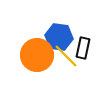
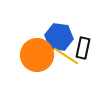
yellow line: rotated 12 degrees counterclockwise
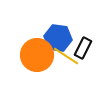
blue hexagon: moved 1 px left, 1 px down
black rectangle: rotated 15 degrees clockwise
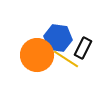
yellow line: moved 3 px down
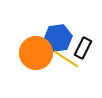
blue hexagon: rotated 16 degrees counterclockwise
orange circle: moved 1 px left, 2 px up
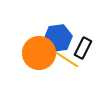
orange circle: moved 3 px right
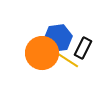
orange circle: moved 3 px right
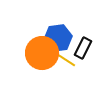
yellow line: moved 3 px left, 1 px up
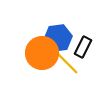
black rectangle: moved 1 px up
yellow line: moved 4 px right, 5 px down; rotated 12 degrees clockwise
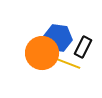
blue hexagon: rotated 16 degrees clockwise
yellow line: rotated 24 degrees counterclockwise
